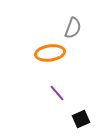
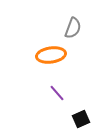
orange ellipse: moved 1 px right, 2 px down
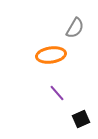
gray semicircle: moved 2 px right; rotated 10 degrees clockwise
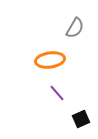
orange ellipse: moved 1 px left, 5 px down
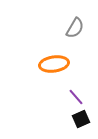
orange ellipse: moved 4 px right, 4 px down
purple line: moved 19 px right, 4 px down
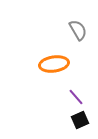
gray semicircle: moved 3 px right, 2 px down; rotated 60 degrees counterclockwise
black square: moved 1 px left, 1 px down
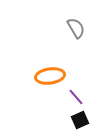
gray semicircle: moved 2 px left, 2 px up
orange ellipse: moved 4 px left, 12 px down
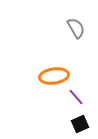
orange ellipse: moved 4 px right
black square: moved 4 px down
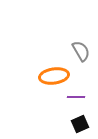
gray semicircle: moved 5 px right, 23 px down
purple line: rotated 48 degrees counterclockwise
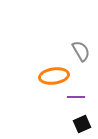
black square: moved 2 px right
